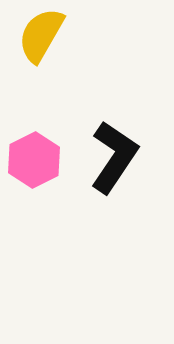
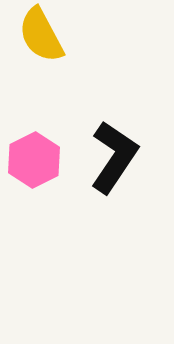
yellow semicircle: rotated 58 degrees counterclockwise
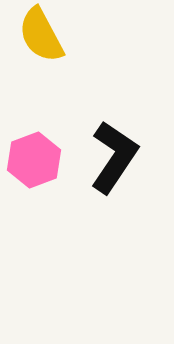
pink hexagon: rotated 6 degrees clockwise
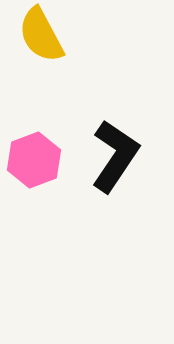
black L-shape: moved 1 px right, 1 px up
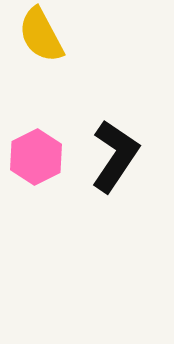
pink hexagon: moved 2 px right, 3 px up; rotated 6 degrees counterclockwise
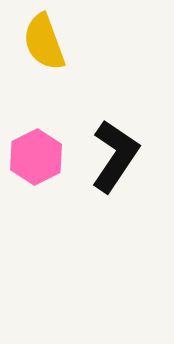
yellow semicircle: moved 3 px right, 7 px down; rotated 8 degrees clockwise
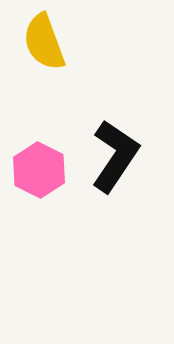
pink hexagon: moved 3 px right, 13 px down; rotated 6 degrees counterclockwise
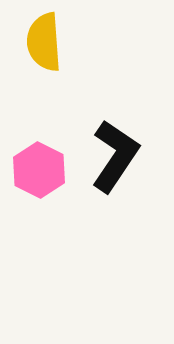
yellow semicircle: rotated 16 degrees clockwise
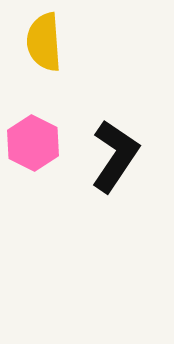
pink hexagon: moved 6 px left, 27 px up
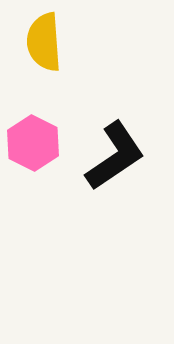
black L-shape: rotated 22 degrees clockwise
